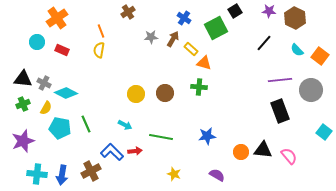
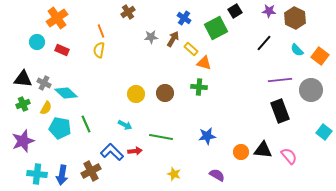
cyan diamond at (66, 93): rotated 15 degrees clockwise
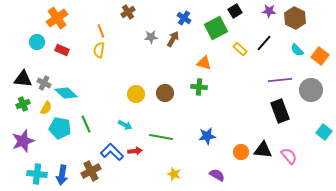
yellow rectangle at (191, 49): moved 49 px right
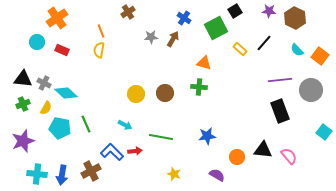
orange circle at (241, 152): moved 4 px left, 5 px down
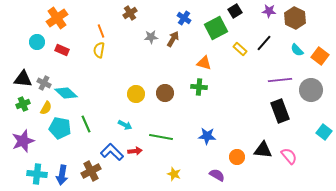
brown cross at (128, 12): moved 2 px right, 1 px down
blue star at (207, 136): rotated 12 degrees clockwise
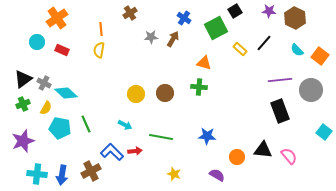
orange line at (101, 31): moved 2 px up; rotated 16 degrees clockwise
black triangle at (23, 79): rotated 42 degrees counterclockwise
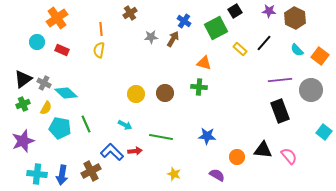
blue cross at (184, 18): moved 3 px down
